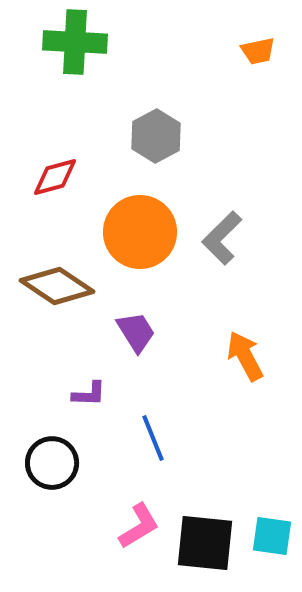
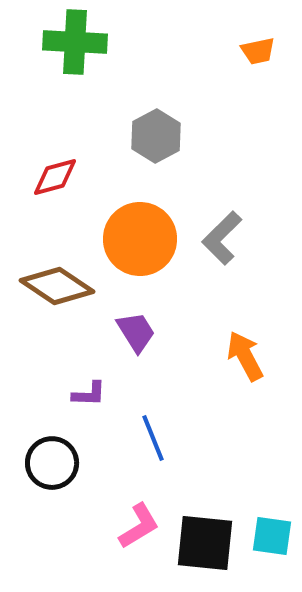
orange circle: moved 7 px down
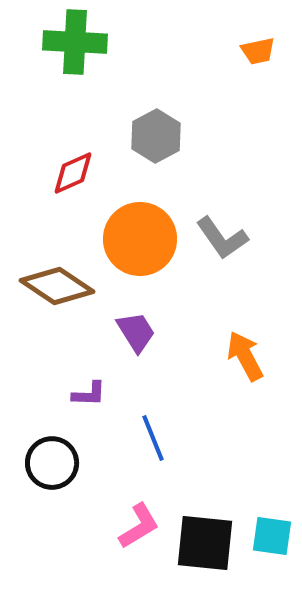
red diamond: moved 18 px right, 4 px up; rotated 9 degrees counterclockwise
gray L-shape: rotated 80 degrees counterclockwise
